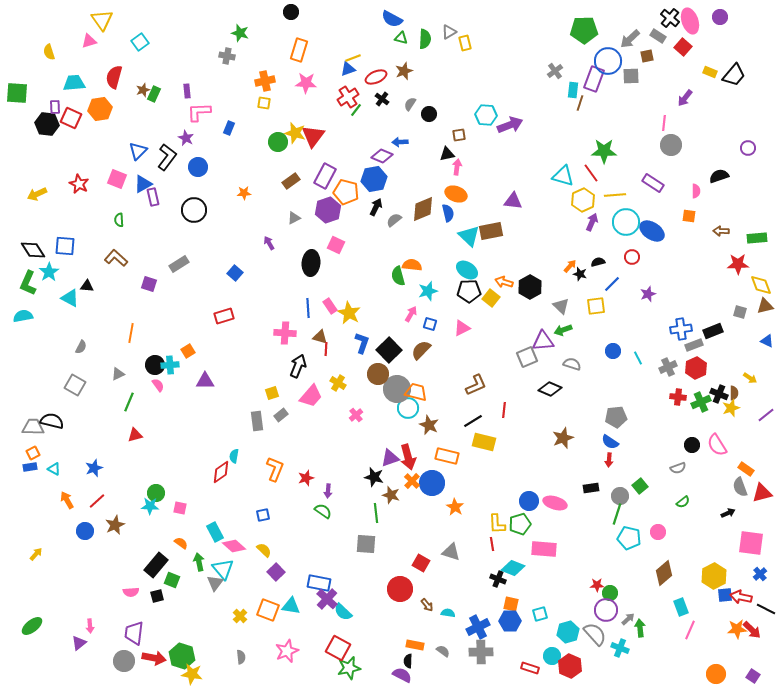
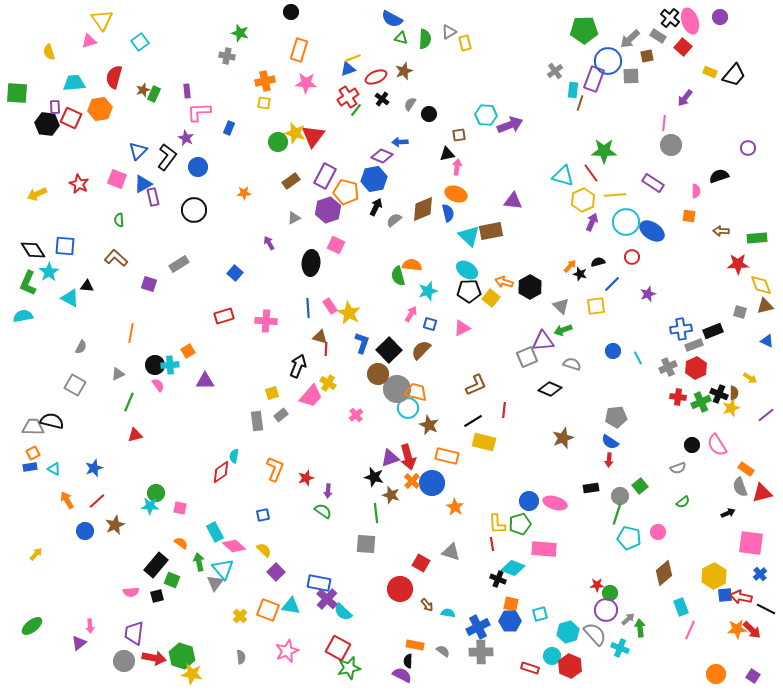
pink cross at (285, 333): moved 19 px left, 12 px up
yellow cross at (338, 383): moved 10 px left
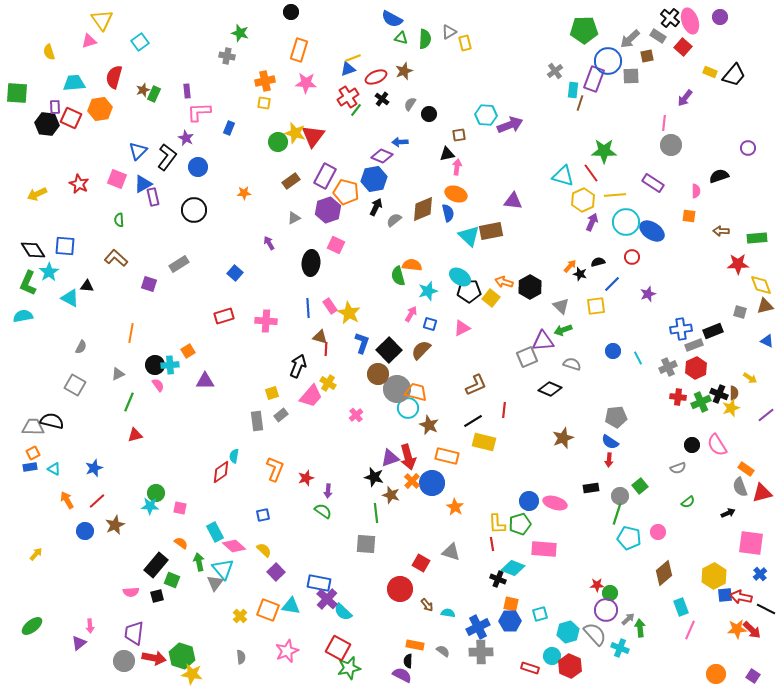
cyan ellipse at (467, 270): moved 7 px left, 7 px down
green semicircle at (683, 502): moved 5 px right
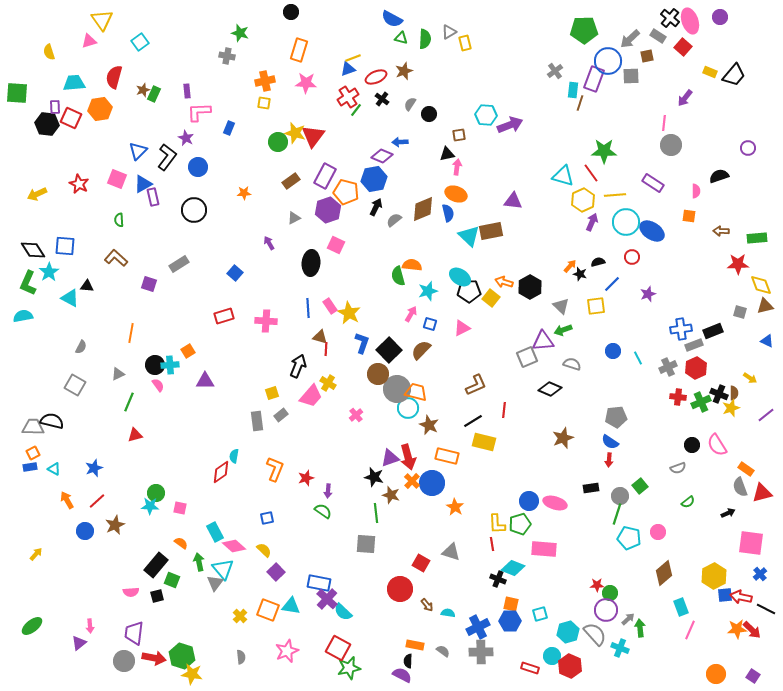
blue square at (263, 515): moved 4 px right, 3 px down
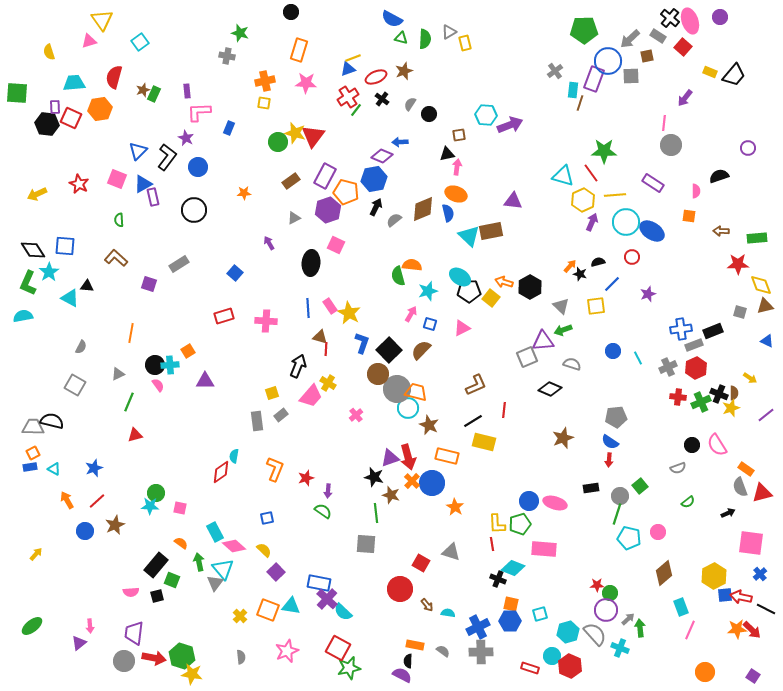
orange circle at (716, 674): moved 11 px left, 2 px up
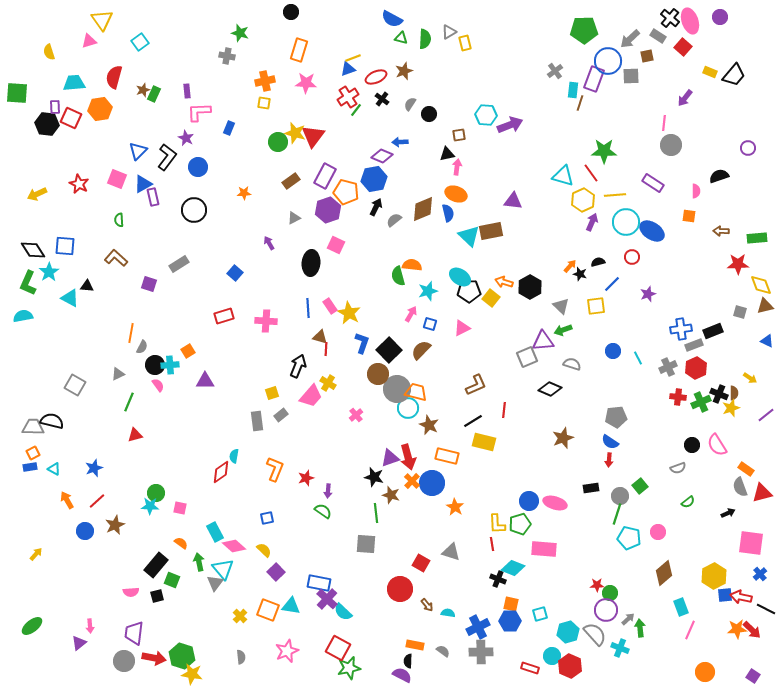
gray semicircle at (81, 347): moved 61 px right
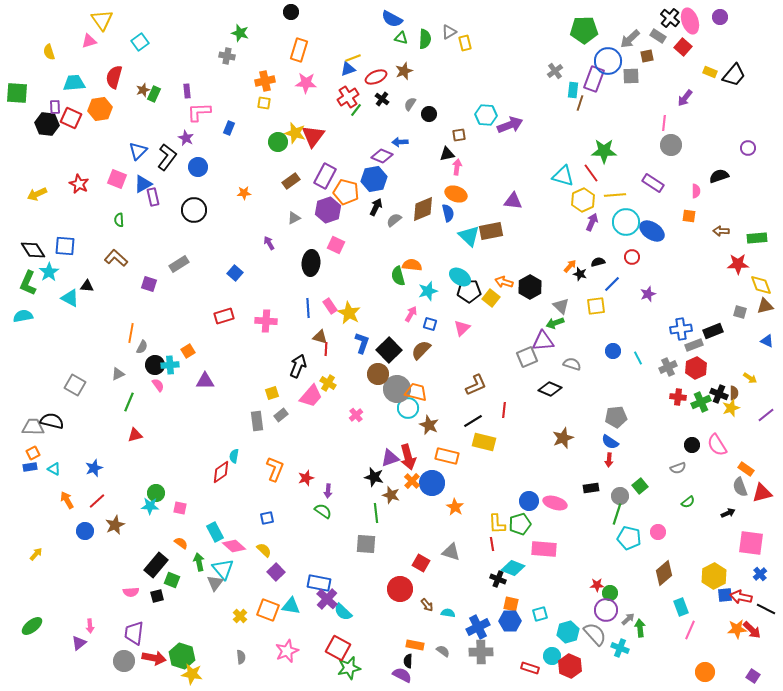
pink triangle at (462, 328): rotated 18 degrees counterclockwise
green arrow at (563, 330): moved 8 px left, 7 px up
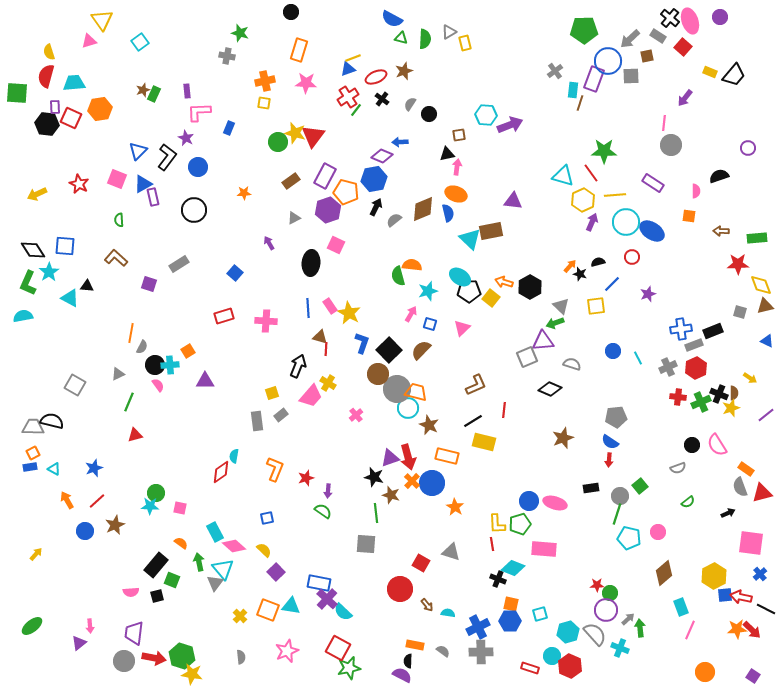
red semicircle at (114, 77): moved 68 px left, 1 px up
cyan triangle at (469, 236): moved 1 px right, 3 px down
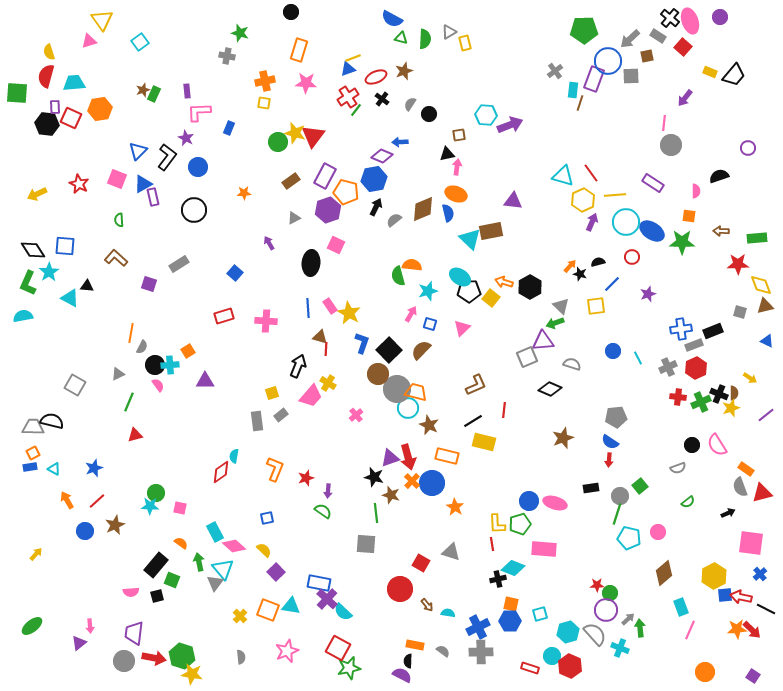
green star at (604, 151): moved 78 px right, 91 px down
black cross at (498, 579): rotated 35 degrees counterclockwise
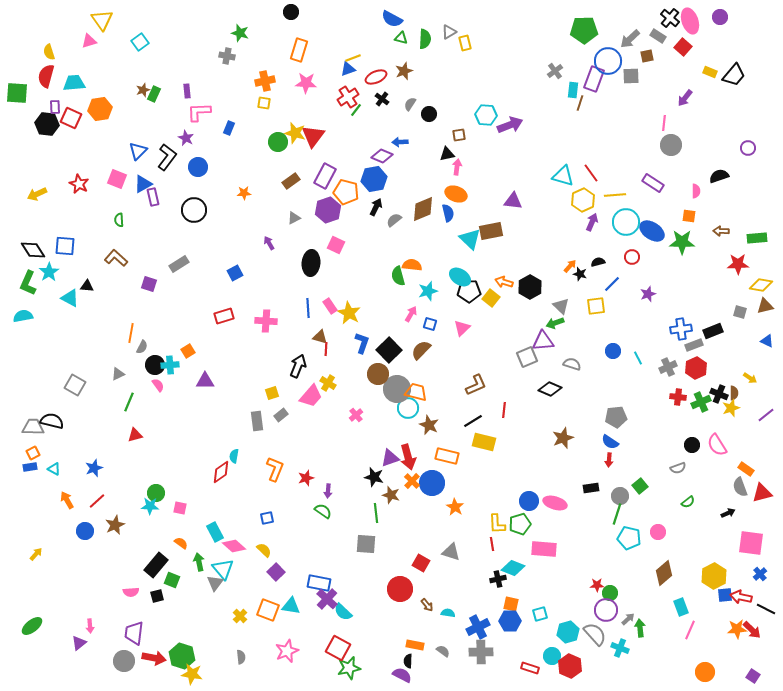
blue square at (235, 273): rotated 21 degrees clockwise
yellow diamond at (761, 285): rotated 60 degrees counterclockwise
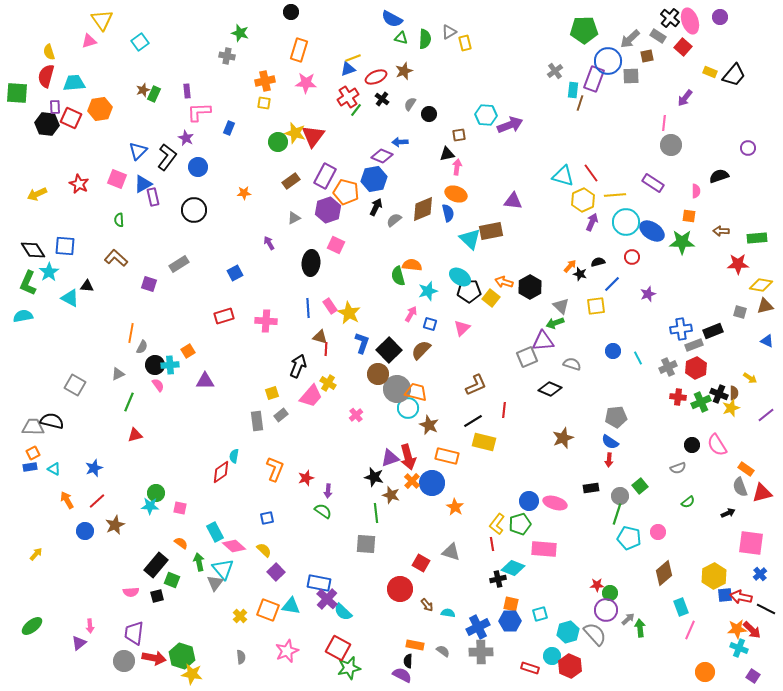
yellow L-shape at (497, 524): rotated 40 degrees clockwise
cyan cross at (620, 648): moved 119 px right
